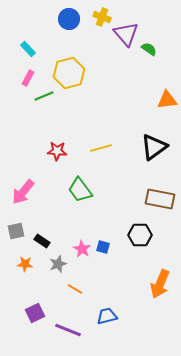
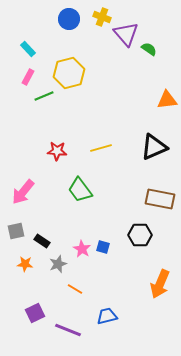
pink rectangle: moved 1 px up
black triangle: rotated 12 degrees clockwise
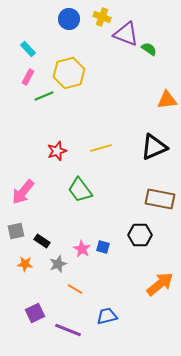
purple triangle: rotated 28 degrees counterclockwise
red star: rotated 24 degrees counterclockwise
orange arrow: rotated 152 degrees counterclockwise
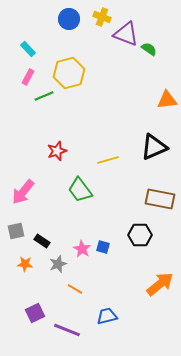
yellow line: moved 7 px right, 12 px down
purple line: moved 1 px left
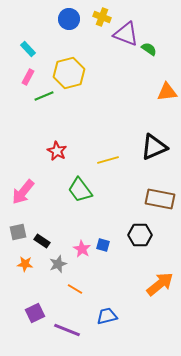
orange triangle: moved 8 px up
red star: rotated 24 degrees counterclockwise
gray square: moved 2 px right, 1 px down
blue square: moved 2 px up
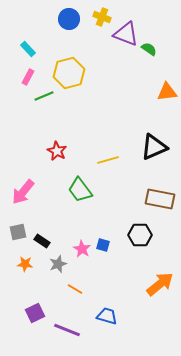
blue trapezoid: rotated 30 degrees clockwise
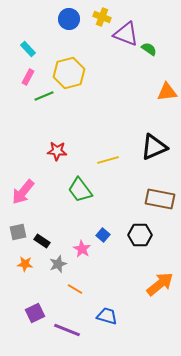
red star: rotated 24 degrees counterclockwise
blue square: moved 10 px up; rotated 24 degrees clockwise
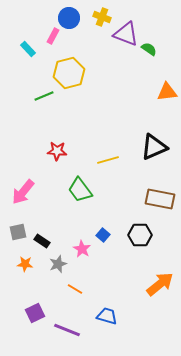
blue circle: moved 1 px up
pink rectangle: moved 25 px right, 41 px up
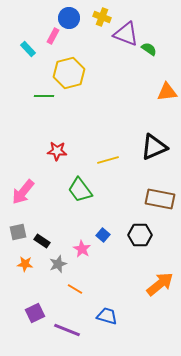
green line: rotated 24 degrees clockwise
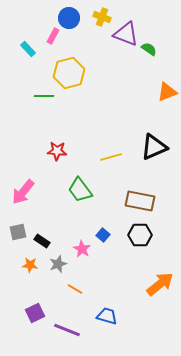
orange triangle: rotated 15 degrees counterclockwise
yellow line: moved 3 px right, 3 px up
brown rectangle: moved 20 px left, 2 px down
orange star: moved 5 px right, 1 px down
